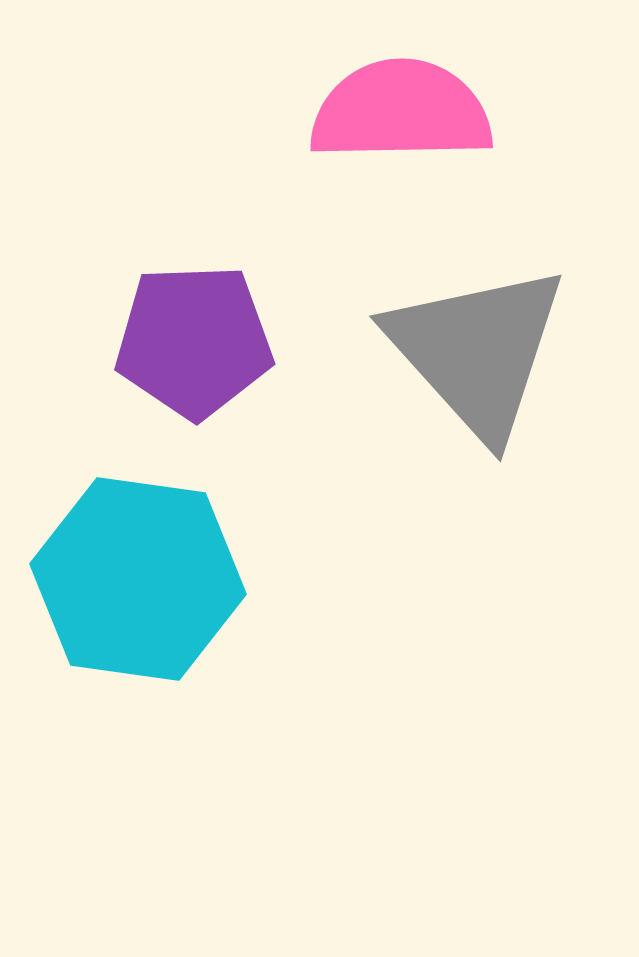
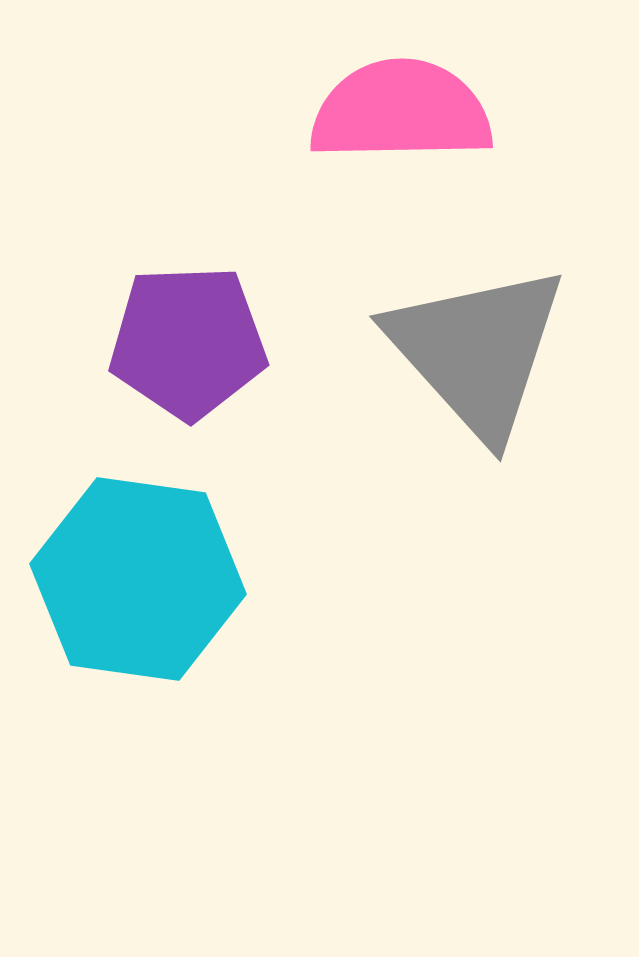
purple pentagon: moved 6 px left, 1 px down
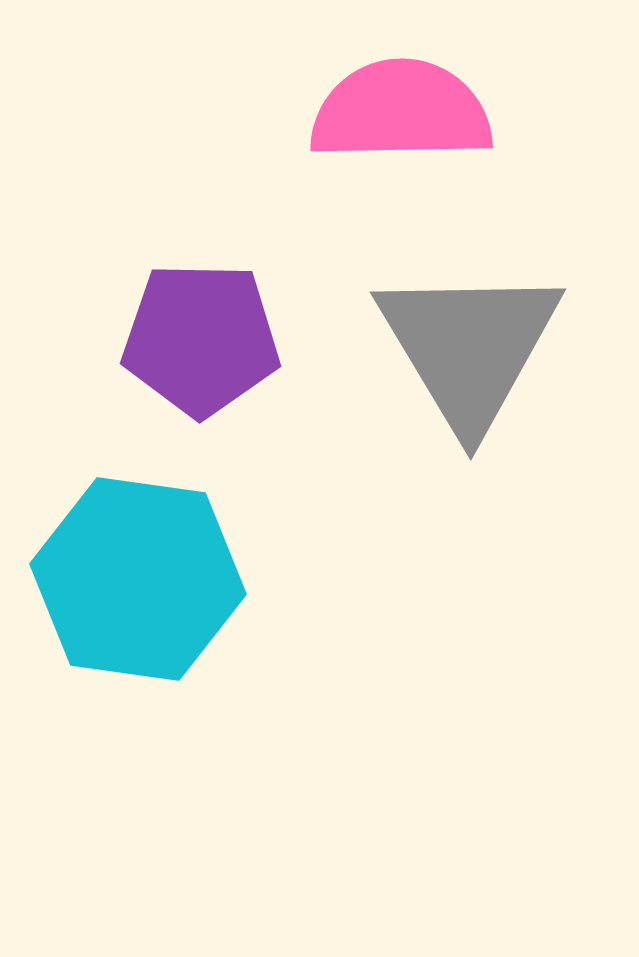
purple pentagon: moved 13 px right, 3 px up; rotated 3 degrees clockwise
gray triangle: moved 8 px left, 4 px up; rotated 11 degrees clockwise
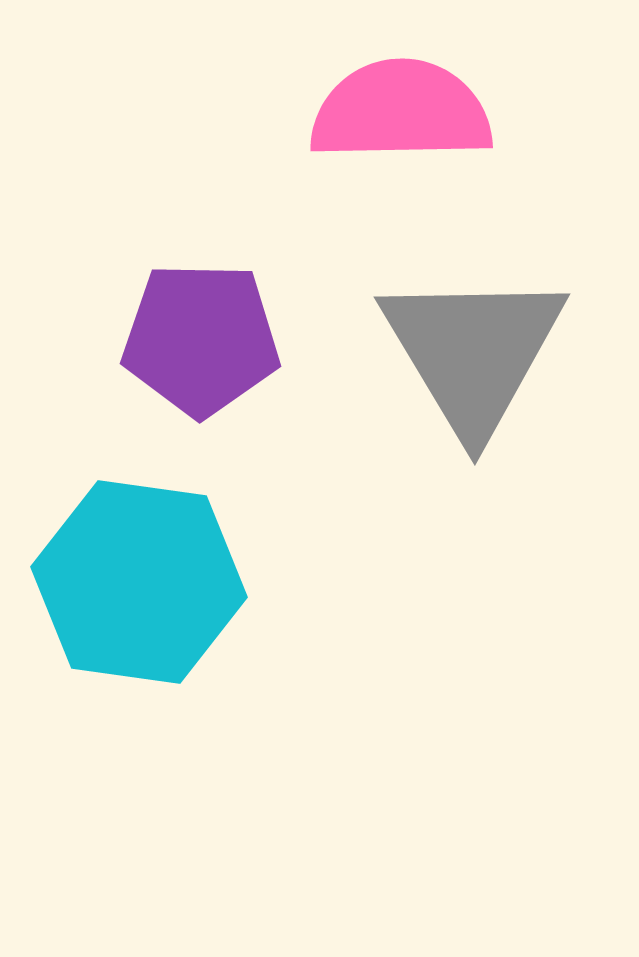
gray triangle: moved 4 px right, 5 px down
cyan hexagon: moved 1 px right, 3 px down
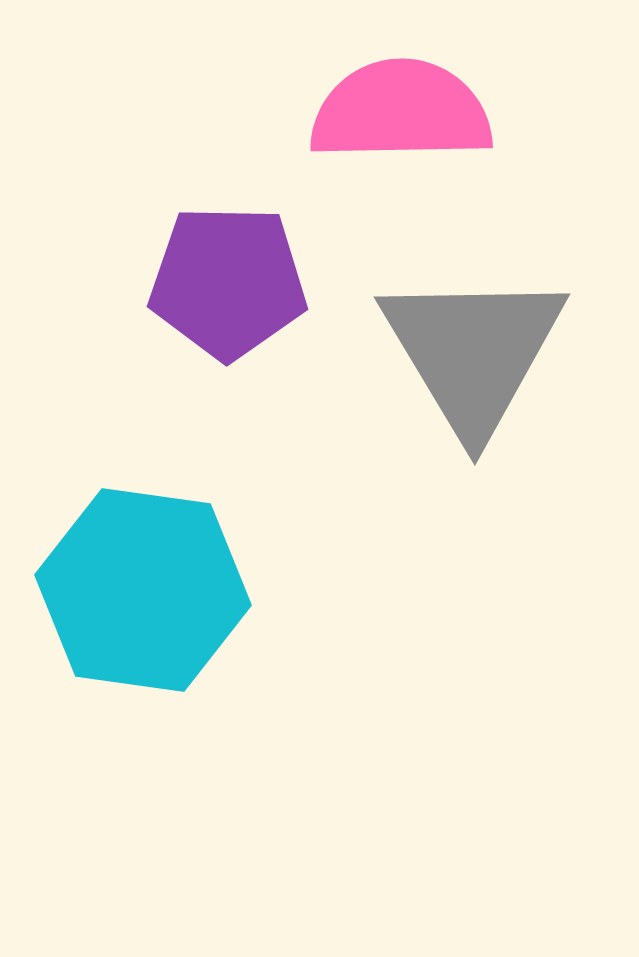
purple pentagon: moved 27 px right, 57 px up
cyan hexagon: moved 4 px right, 8 px down
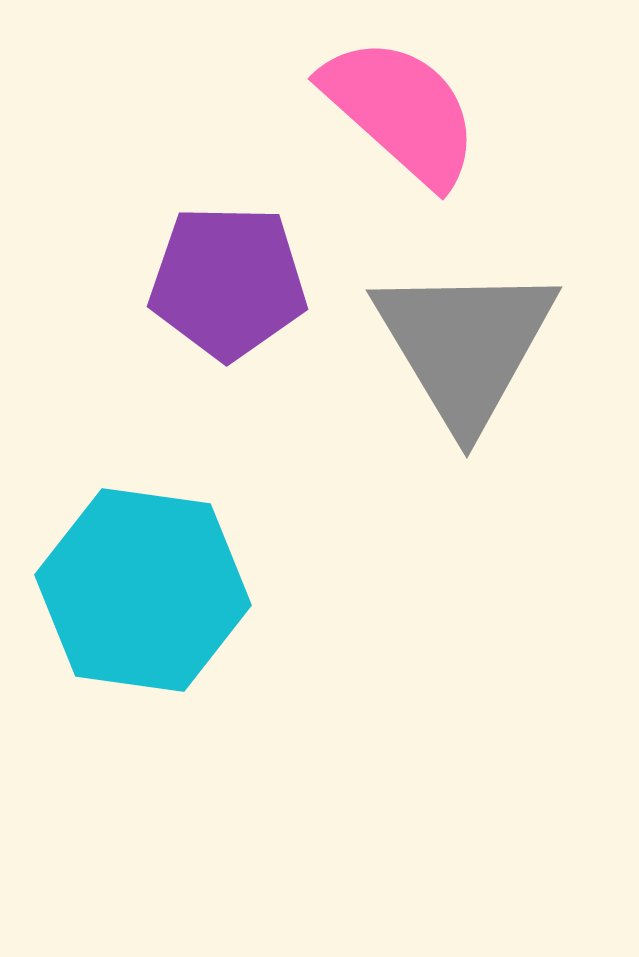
pink semicircle: rotated 43 degrees clockwise
gray triangle: moved 8 px left, 7 px up
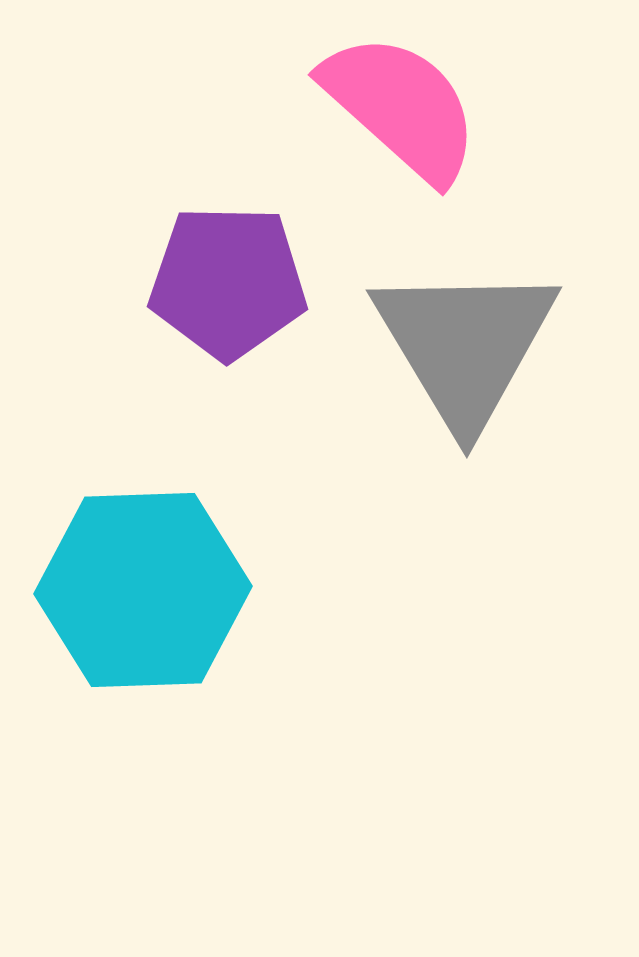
pink semicircle: moved 4 px up
cyan hexagon: rotated 10 degrees counterclockwise
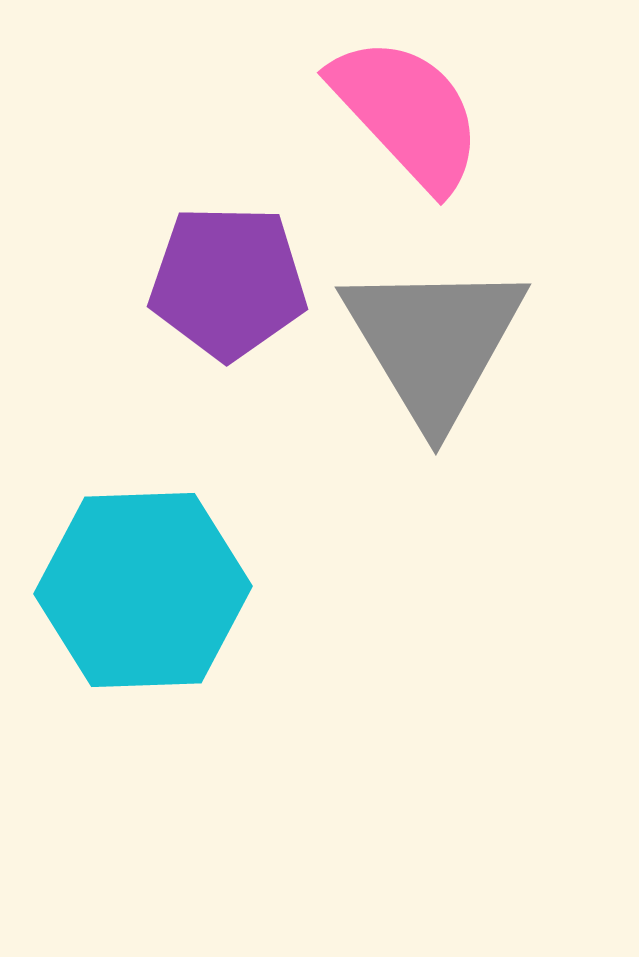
pink semicircle: moved 6 px right, 6 px down; rotated 5 degrees clockwise
gray triangle: moved 31 px left, 3 px up
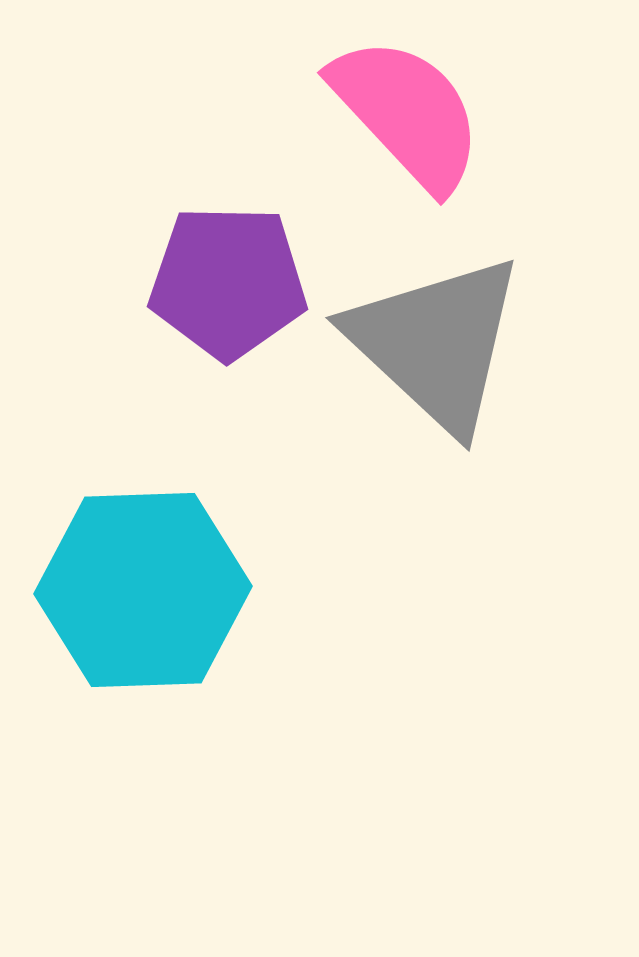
gray triangle: moved 2 px right, 1 px down; rotated 16 degrees counterclockwise
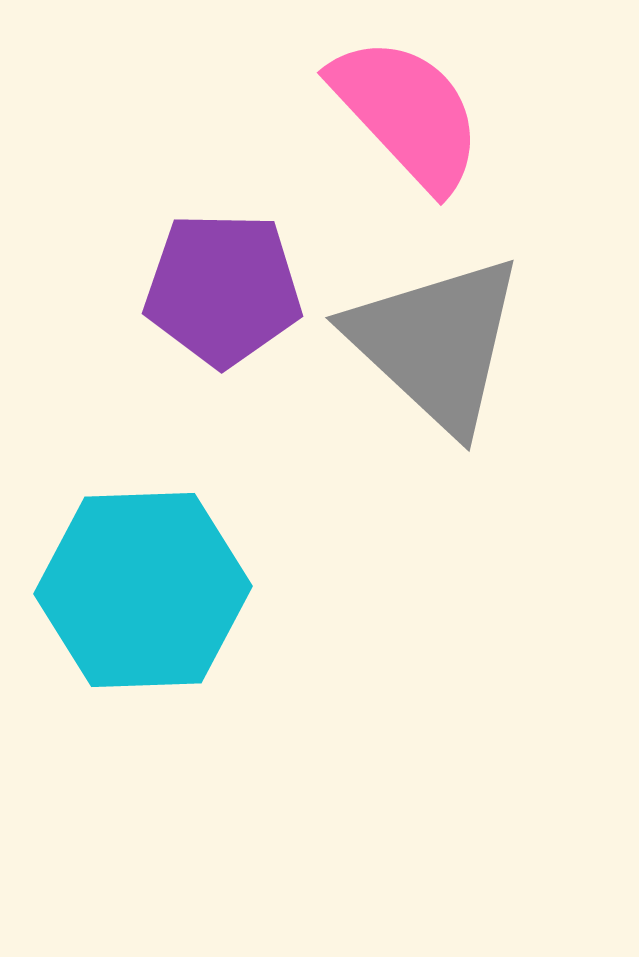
purple pentagon: moved 5 px left, 7 px down
